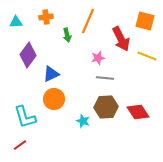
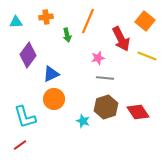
orange square: rotated 24 degrees clockwise
brown hexagon: rotated 15 degrees counterclockwise
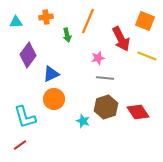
orange square: rotated 18 degrees counterclockwise
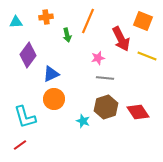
orange square: moved 2 px left
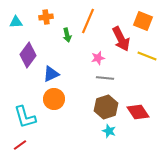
cyan star: moved 26 px right, 10 px down
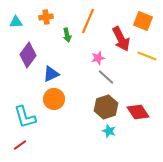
gray line: moved 1 px right, 1 px up; rotated 36 degrees clockwise
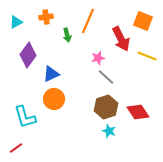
cyan triangle: rotated 24 degrees counterclockwise
red line: moved 4 px left, 3 px down
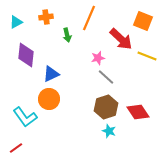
orange line: moved 1 px right, 3 px up
red arrow: rotated 20 degrees counterclockwise
purple diamond: moved 2 px left; rotated 30 degrees counterclockwise
orange circle: moved 5 px left
cyan L-shape: rotated 20 degrees counterclockwise
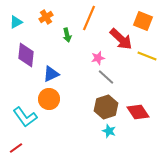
orange cross: rotated 24 degrees counterclockwise
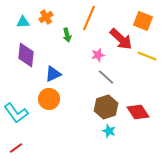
cyan triangle: moved 7 px right; rotated 24 degrees clockwise
pink star: moved 3 px up
blue triangle: moved 2 px right
cyan L-shape: moved 9 px left, 4 px up
